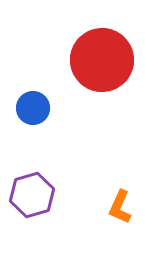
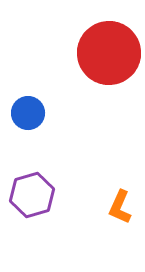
red circle: moved 7 px right, 7 px up
blue circle: moved 5 px left, 5 px down
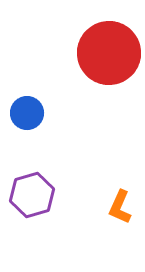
blue circle: moved 1 px left
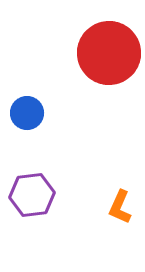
purple hexagon: rotated 9 degrees clockwise
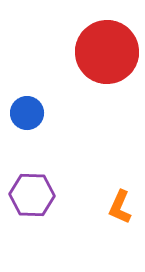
red circle: moved 2 px left, 1 px up
purple hexagon: rotated 9 degrees clockwise
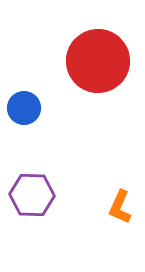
red circle: moved 9 px left, 9 px down
blue circle: moved 3 px left, 5 px up
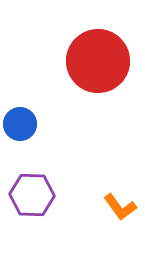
blue circle: moved 4 px left, 16 px down
orange L-shape: rotated 60 degrees counterclockwise
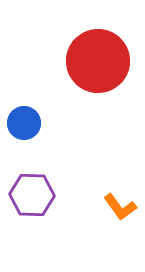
blue circle: moved 4 px right, 1 px up
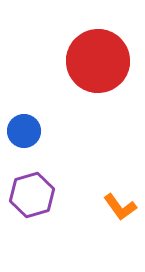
blue circle: moved 8 px down
purple hexagon: rotated 18 degrees counterclockwise
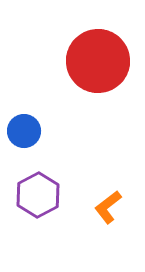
purple hexagon: moved 6 px right; rotated 12 degrees counterclockwise
orange L-shape: moved 12 px left; rotated 88 degrees clockwise
